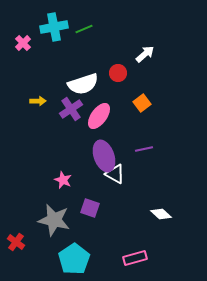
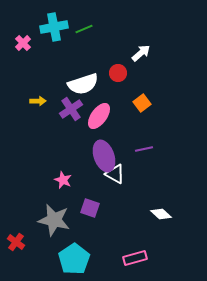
white arrow: moved 4 px left, 1 px up
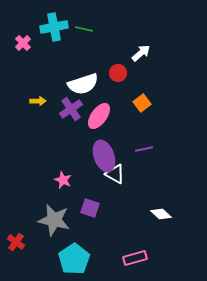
green line: rotated 36 degrees clockwise
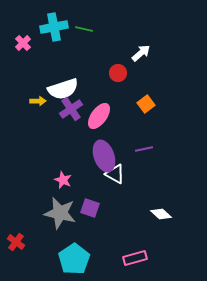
white semicircle: moved 20 px left, 5 px down
orange square: moved 4 px right, 1 px down
gray star: moved 6 px right, 7 px up
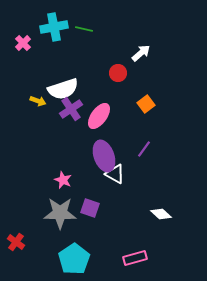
yellow arrow: rotated 21 degrees clockwise
purple line: rotated 42 degrees counterclockwise
gray star: rotated 12 degrees counterclockwise
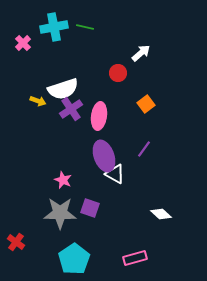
green line: moved 1 px right, 2 px up
pink ellipse: rotated 28 degrees counterclockwise
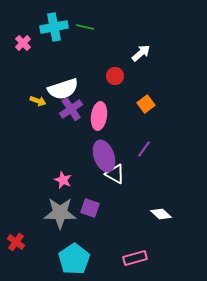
red circle: moved 3 px left, 3 px down
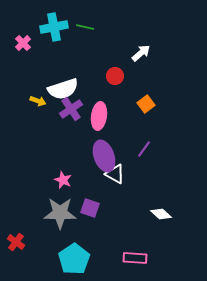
pink rectangle: rotated 20 degrees clockwise
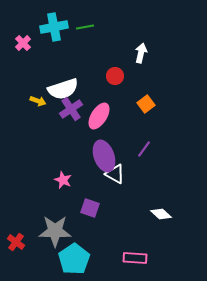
green line: rotated 24 degrees counterclockwise
white arrow: rotated 36 degrees counterclockwise
pink ellipse: rotated 24 degrees clockwise
gray star: moved 5 px left, 18 px down
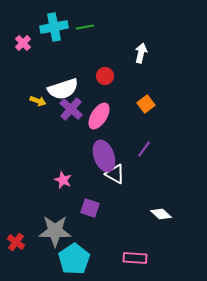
red circle: moved 10 px left
purple cross: rotated 15 degrees counterclockwise
